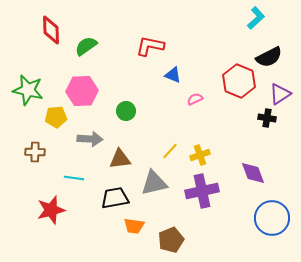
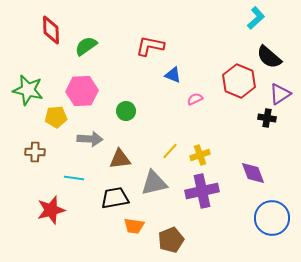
black semicircle: rotated 68 degrees clockwise
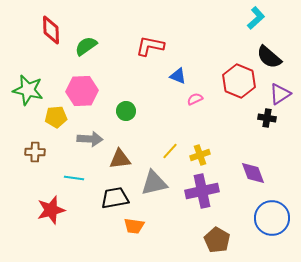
blue triangle: moved 5 px right, 1 px down
brown pentagon: moved 46 px right; rotated 20 degrees counterclockwise
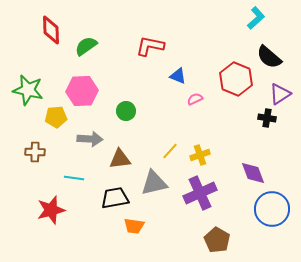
red hexagon: moved 3 px left, 2 px up
purple cross: moved 2 px left, 2 px down; rotated 12 degrees counterclockwise
blue circle: moved 9 px up
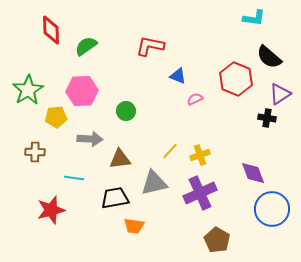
cyan L-shape: moved 2 px left; rotated 50 degrees clockwise
green star: rotated 28 degrees clockwise
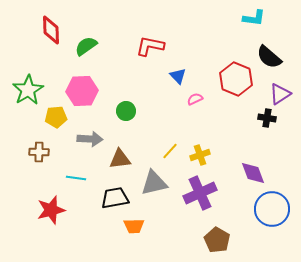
blue triangle: rotated 24 degrees clockwise
brown cross: moved 4 px right
cyan line: moved 2 px right
orange trapezoid: rotated 10 degrees counterclockwise
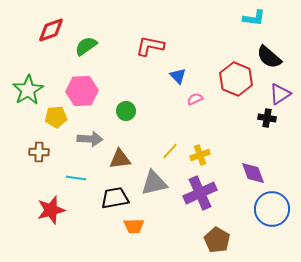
red diamond: rotated 72 degrees clockwise
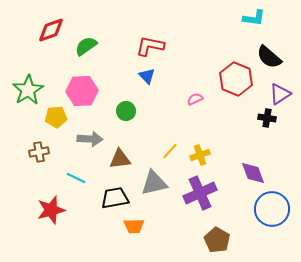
blue triangle: moved 31 px left
brown cross: rotated 12 degrees counterclockwise
cyan line: rotated 18 degrees clockwise
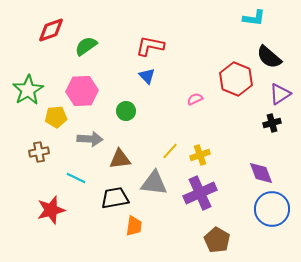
black cross: moved 5 px right, 5 px down; rotated 24 degrees counterclockwise
purple diamond: moved 8 px right
gray triangle: rotated 20 degrees clockwise
orange trapezoid: rotated 80 degrees counterclockwise
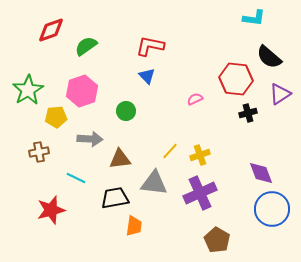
red hexagon: rotated 16 degrees counterclockwise
pink hexagon: rotated 16 degrees counterclockwise
black cross: moved 24 px left, 10 px up
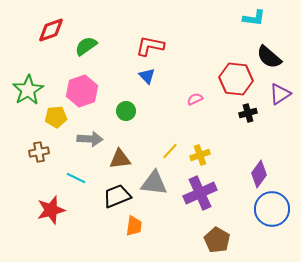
purple diamond: moved 2 px left, 1 px down; rotated 56 degrees clockwise
black trapezoid: moved 2 px right, 2 px up; rotated 12 degrees counterclockwise
